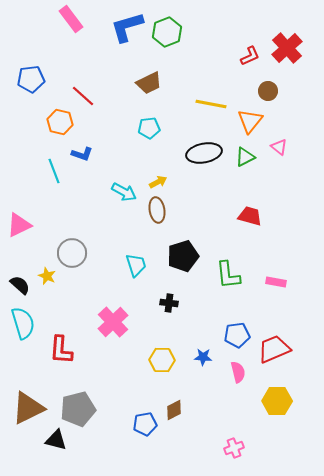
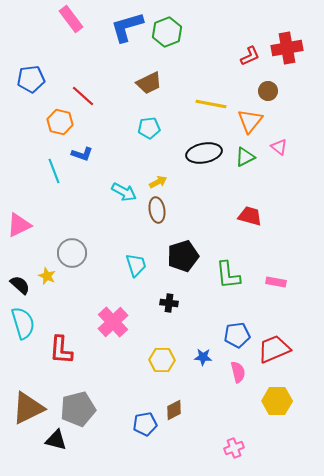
red cross at (287, 48): rotated 32 degrees clockwise
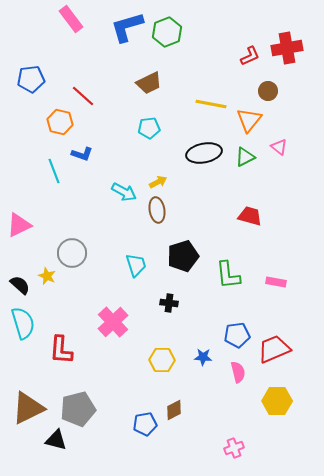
orange triangle at (250, 121): moved 1 px left, 1 px up
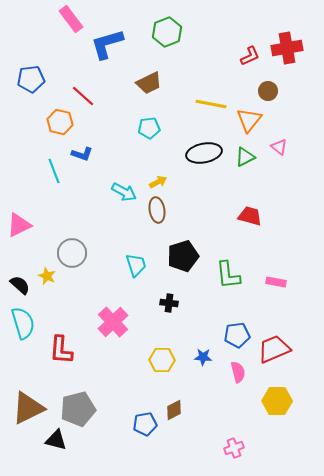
blue L-shape at (127, 27): moved 20 px left, 17 px down
